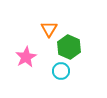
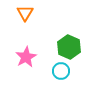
orange triangle: moved 24 px left, 16 px up
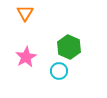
cyan circle: moved 2 px left
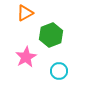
orange triangle: rotated 30 degrees clockwise
green hexagon: moved 18 px left, 12 px up; rotated 15 degrees clockwise
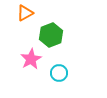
pink star: moved 5 px right, 2 px down
cyan circle: moved 2 px down
